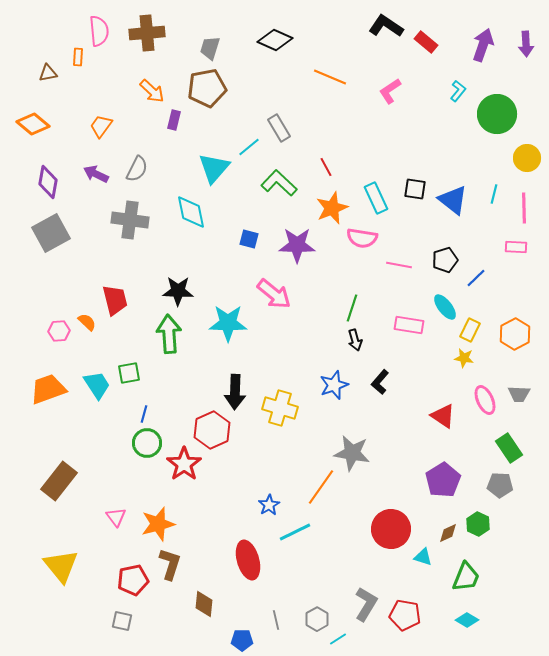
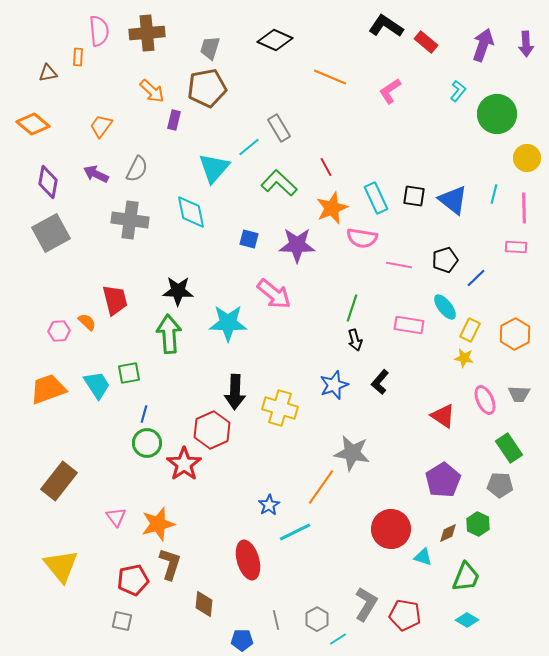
black square at (415, 189): moved 1 px left, 7 px down
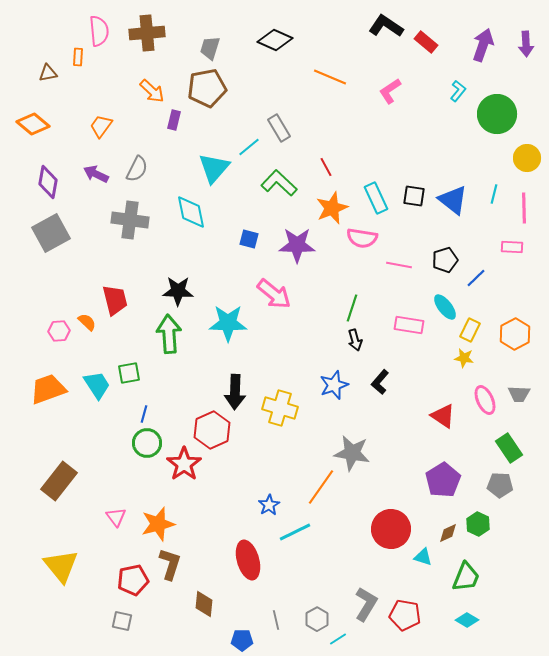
pink rectangle at (516, 247): moved 4 px left
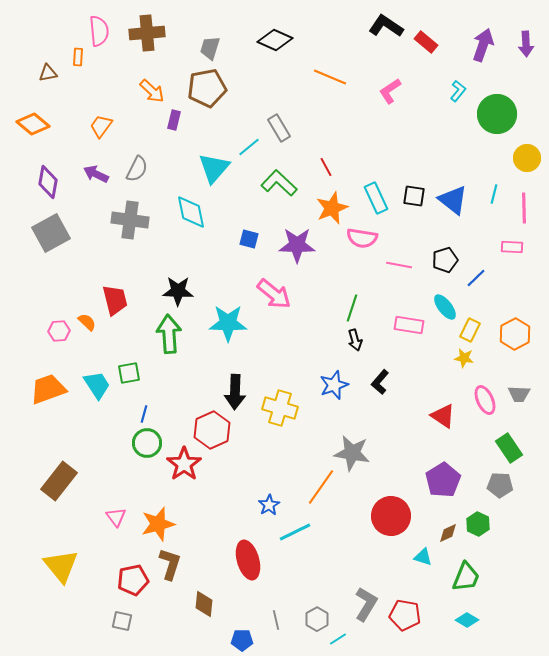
red circle at (391, 529): moved 13 px up
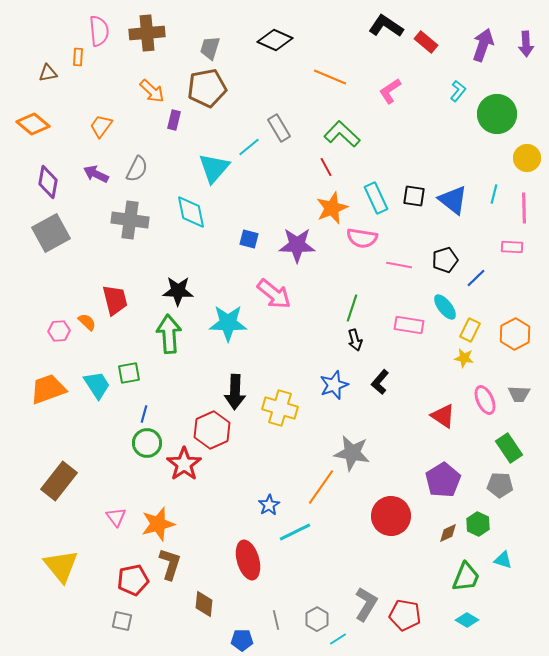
green L-shape at (279, 183): moved 63 px right, 49 px up
cyan triangle at (423, 557): moved 80 px right, 3 px down
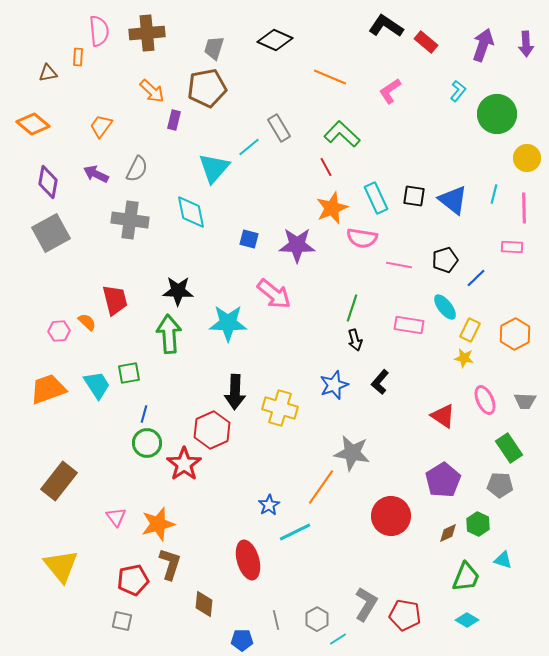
gray trapezoid at (210, 48): moved 4 px right
gray trapezoid at (519, 394): moved 6 px right, 7 px down
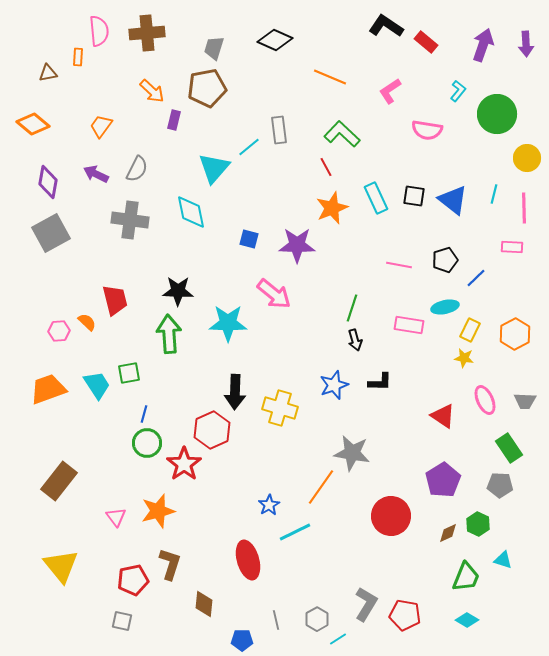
gray rectangle at (279, 128): moved 2 px down; rotated 24 degrees clockwise
pink semicircle at (362, 238): moved 65 px right, 108 px up
cyan ellipse at (445, 307): rotated 64 degrees counterclockwise
black L-shape at (380, 382): rotated 130 degrees counterclockwise
orange star at (158, 524): moved 13 px up
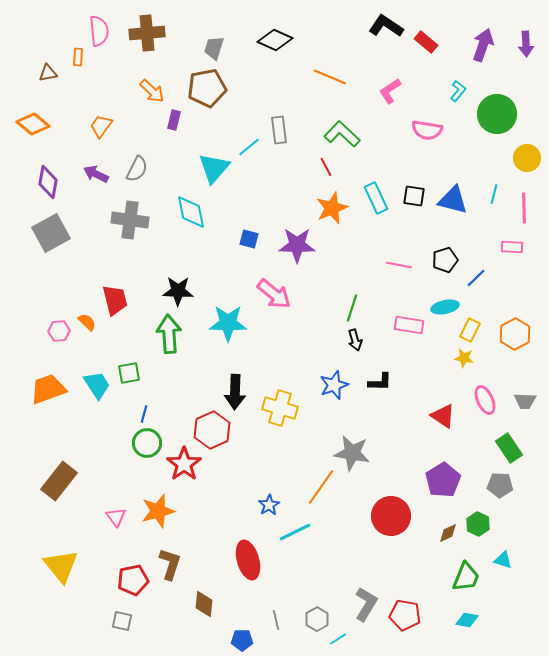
blue triangle at (453, 200): rotated 24 degrees counterclockwise
cyan diamond at (467, 620): rotated 20 degrees counterclockwise
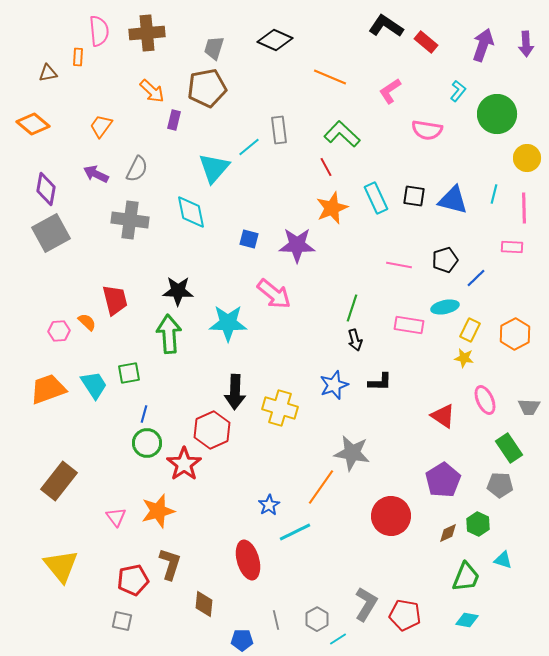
purple diamond at (48, 182): moved 2 px left, 7 px down
cyan trapezoid at (97, 385): moved 3 px left
gray trapezoid at (525, 401): moved 4 px right, 6 px down
